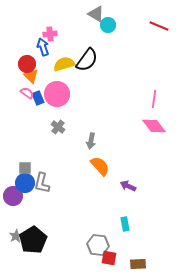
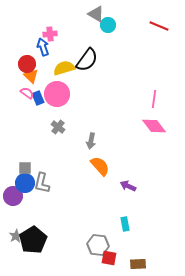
yellow semicircle: moved 4 px down
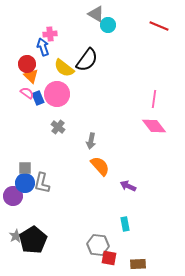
yellow semicircle: rotated 125 degrees counterclockwise
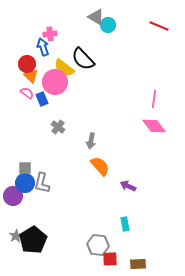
gray triangle: moved 3 px down
black semicircle: moved 4 px left, 1 px up; rotated 100 degrees clockwise
pink circle: moved 2 px left, 12 px up
blue rectangle: moved 4 px right, 1 px down
red square: moved 1 px right, 1 px down; rotated 14 degrees counterclockwise
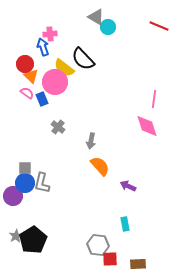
cyan circle: moved 2 px down
red circle: moved 2 px left
pink diamond: moved 7 px left; rotated 20 degrees clockwise
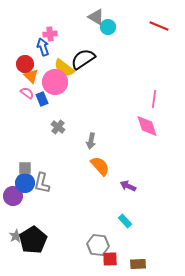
black semicircle: rotated 100 degrees clockwise
cyan rectangle: moved 3 px up; rotated 32 degrees counterclockwise
